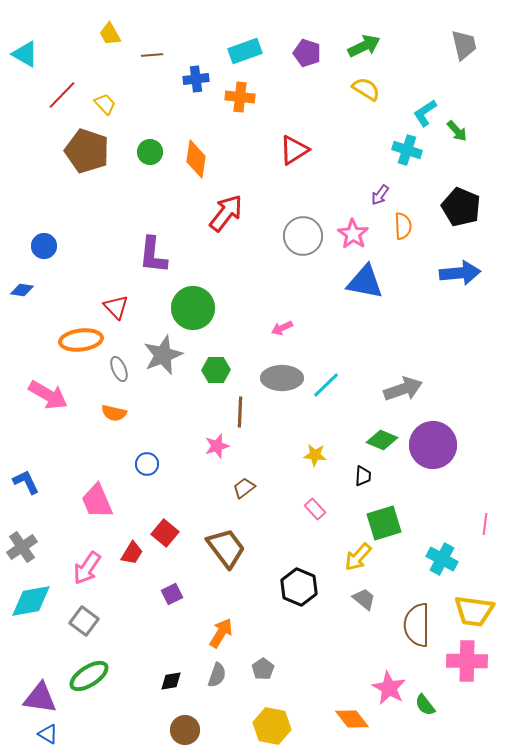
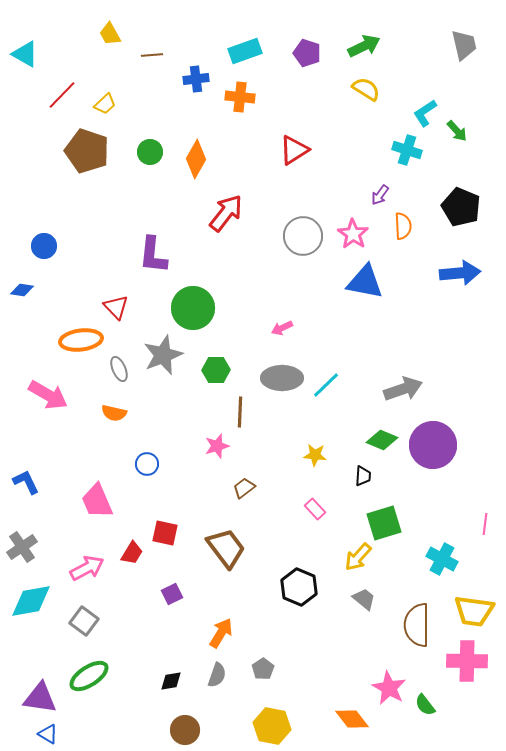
yellow trapezoid at (105, 104): rotated 90 degrees clockwise
orange diamond at (196, 159): rotated 21 degrees clockwise
red square at (165, 533): rotated 28 degrees counterclockwise
pink arrow at (87, 568): rotated 152 degrees counterclockwise
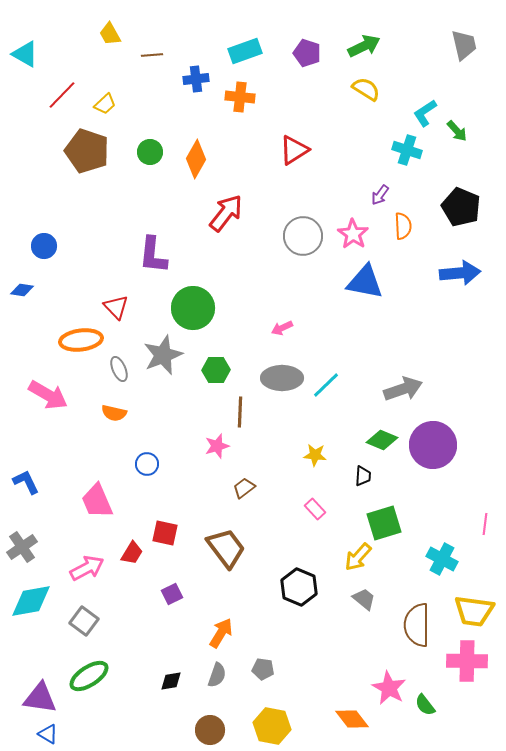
gray pentagon at (263, 669): rotated 30 degrees counterclockwise
brown circle at (185, 730): moved 25 px right
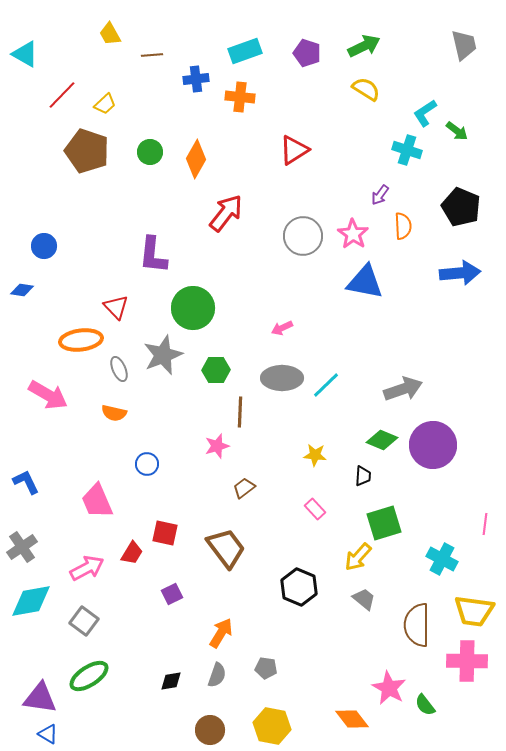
green arrow at (457, 131): rotated 10 degrees counterclockwise
gray pentagon at (263, 669): moved 3 px right, 1 px up
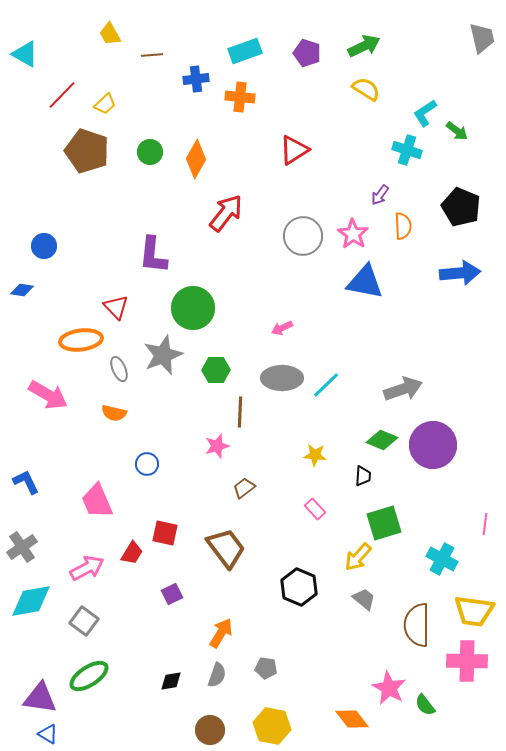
gray trapezoid at (464, 45): moved 18 px right, 7 px up
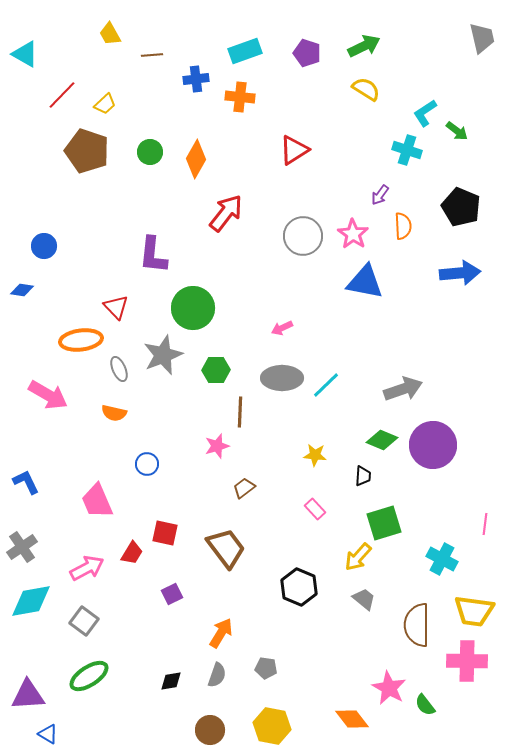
purple triangle at (40, 698): moved 12 px left, 3 px up; rotated 12 degrees counterclockwise
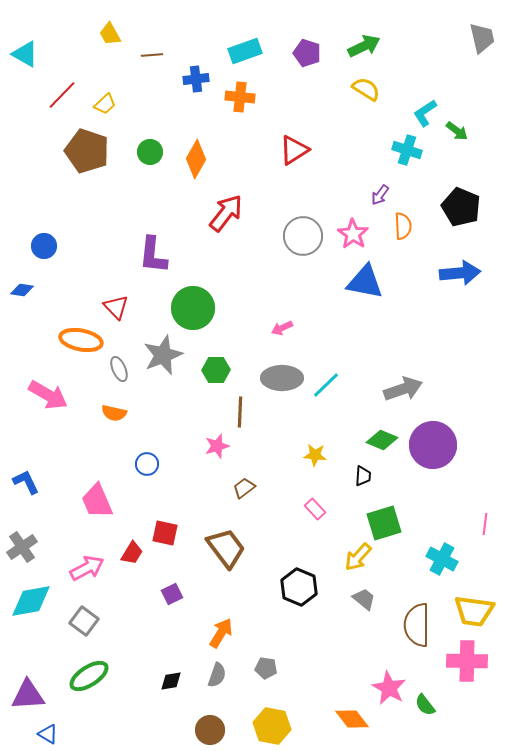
orange ellipse at (81, 340): rotated 18 degrees clockwise
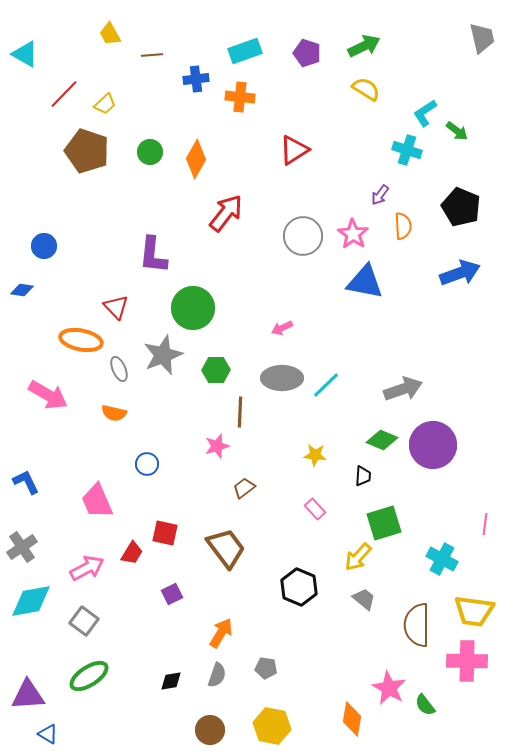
red line at (62, 95): moved 2 px right, 1 px up
blue arrow at (460, 273): rotated 15 degrees counterclockwise
orange diamond at (352, 719): rotated 48 degrees clockwise
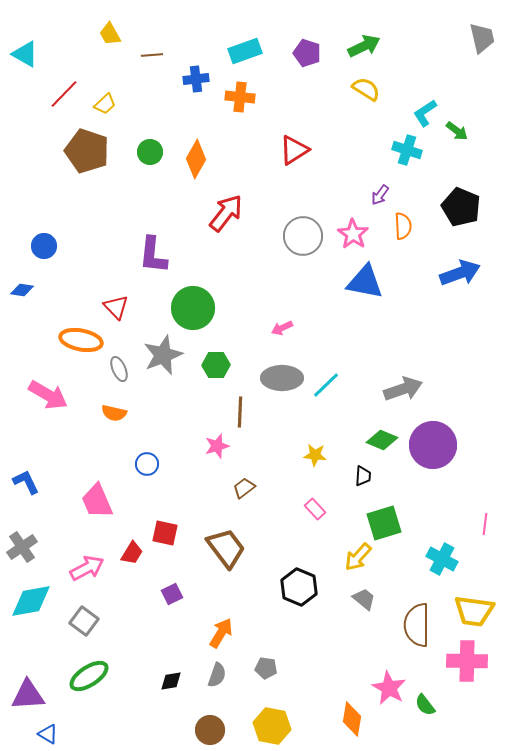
green hexagon at (216, 370): moved 5 px up
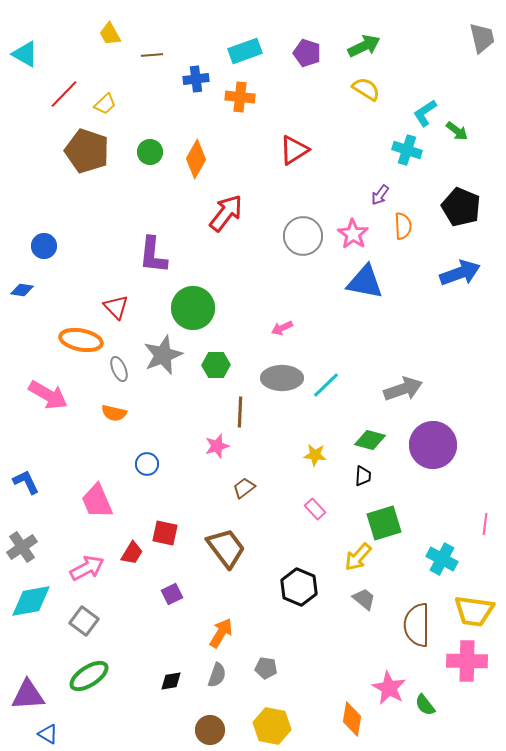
green diamond at (382, 440): moved 12 px left; rotated 8 degrees counterclockwise
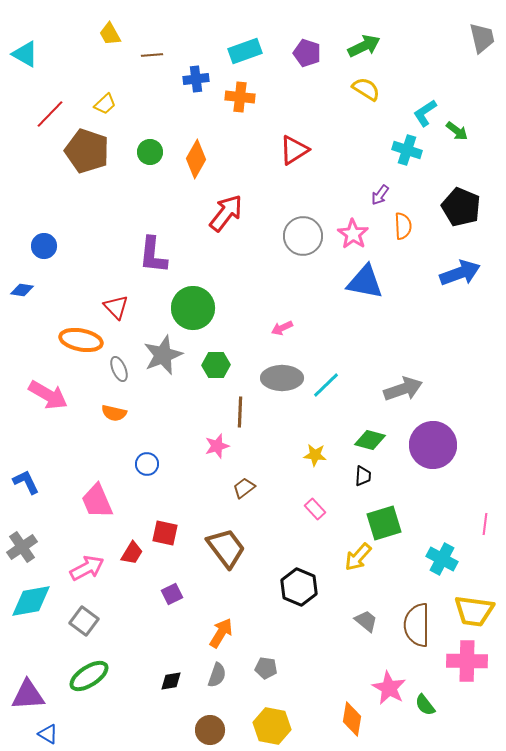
red line at (64, 94): moved 14 px left, 20 px down
gray trapezoid at (364, 599): moved 2 px right, 22 px down
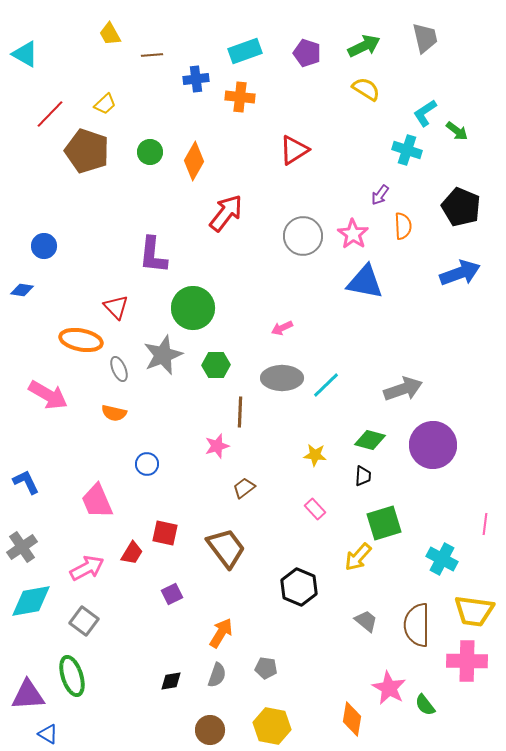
gray trapezoid at (482, 38): moved 57 px left
orange diamond at (196, 159): moved 2 px left, 2 px down
green ellipse at (89, 676): moved 17 px left; rotated 75 degrees counterclockwise
